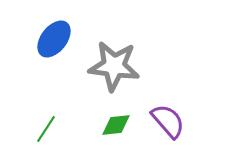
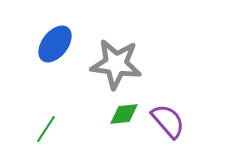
blue ellipse: moved 1 px right, 5 px down
gray star: moved 2 px right, 2 px up
green diamond: moved 8 px right, 11 px up
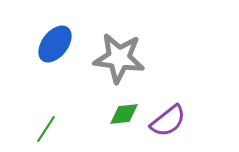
gray star: moved 3 px right, 6 px up
purple semicircle: rotated 93 degrees clockwise
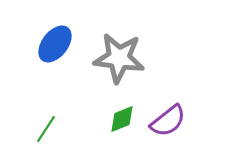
green diamond: moved 2 px left, 5 px down; rotated 16 degrees counterclockwise
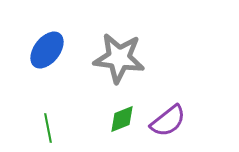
blue ellipse: moved 8 px left, 6 px down
green line: moved 2 px right, 1 px up; rotated 44 degrees counterclockwise
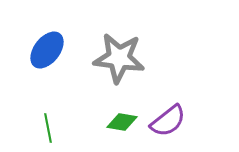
green diamond: moved 3 px down; rotated 32 degrees clockwise
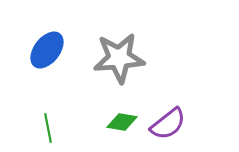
gray star: rotated 12 degrees counterclockwise
purple semicircle: moved 3 px down
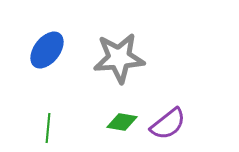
green line: rotated 16 degrees clockwise
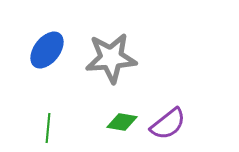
gray star: moved 8 px left
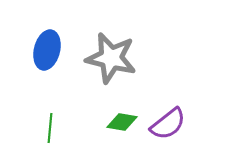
blue ellipse: rotated 24 degrees counterclockwise
gray star: rotated 18 degrees clockwise
green line: moved 2 px right
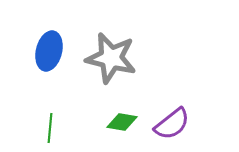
blue ellipse: moved 2 px right, 1 px down
purple semicircle: moved 4 px right
